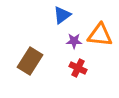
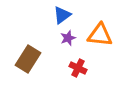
purple star: moved 6 px left, 3 px up; rotated 21 degrees counterclockwise
brown rectangle: moved 2 px left, 2 px up
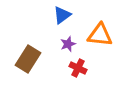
purple star: moved 6 px down
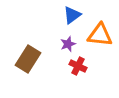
blue triangle: moved 10 px right
red cross: moved 2 px up
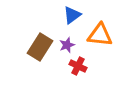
purple star: moved 1 px left, 1 px down
brown rectangle: moved 12 px right, 12 px up
